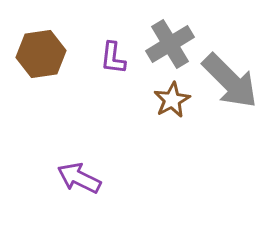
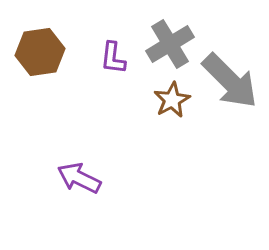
brown hexagon: moved 1 px left, 2 px up
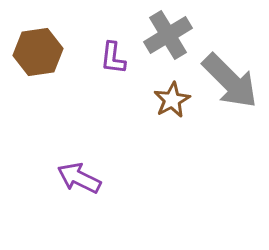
gray cross: moved 2 px left, 9 px up
brown hexagon: moved 2 px left
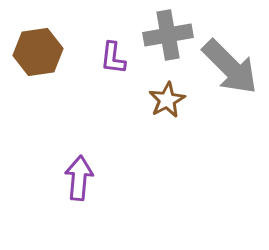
gray cross: rotated 21 degrees clockwise
gray arrow: moved 14 px up
brown star: moved 5 px left
purple arrow: rotated 69 degrees clockwise
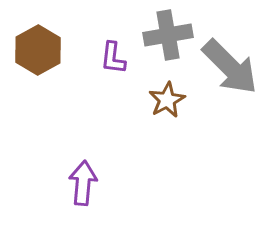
brown hexagon: moved 2 px up; rotated 21 degrees counterclockwise
purple arrow: moved 4 px right, 5 px down
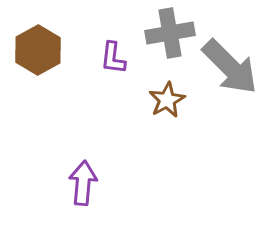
gray cross: moved 2 px right, 2 px up
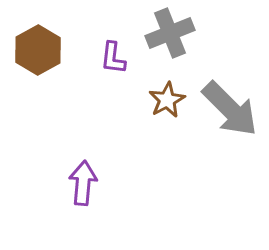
gray cross: rotated 12 degrees counterclockwise
gray arrow: moved 42 px down
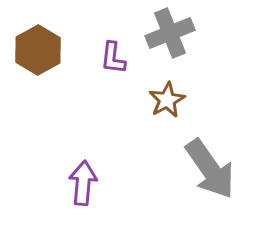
gray arrow: moved 20 px left, 60 px down; rotated 10 degrees clockwise
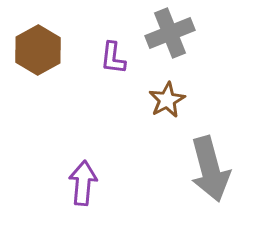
gray arrow: rotated 20 degrees clockwise
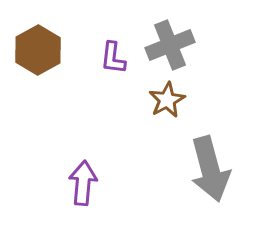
gray cross: moved 12 px down
